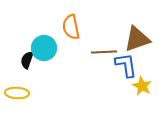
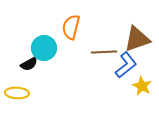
orange semicircle: rotated 25 degrees clockwise
black semicircle: moved 2 px right, 4 px down; rotated 138 degrees counterclockwise
blue L-shape: rotated 60 degrees clockwise
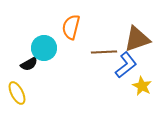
yellow ellipse: rotated 60 degrees clockwise
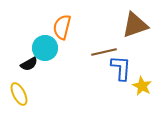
orange semicircle: moved 9 px left
brown triangle: moved 2 px left, 14 px up
cyan circle: moved 1 px right
brown line: rotated 10 degrees counterclockwise
blue L-shape: moved 5 px left, 3 px down; rotated 48 degrees counterclockwise
yellow ellipse: moved 2 px right, 1 px down
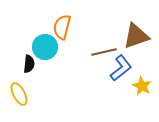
brown triangle: moved 1 px right, 11 px down
cyan circle: moved 1 px up
black semicircle: rotated 54 degrees counterclockwise
blue L-shape: rotated 48 degrees clockwise
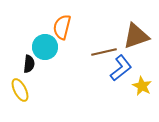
yellow ellipse: moved 1 px right, 4 px up
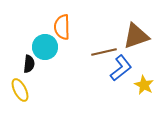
orange semicircle: rotated 15 degrees counterclockwise
yellow star: moved 2 px right, 1 px up
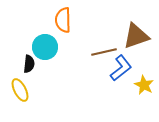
orange semicircle: moved 1 px right, 7 px up
